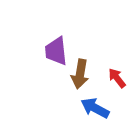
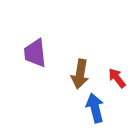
purple trapezoid: moved 21 px left, 2 px down
blue arrow: rotated 48 degrees clockwise
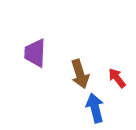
purple trapezoid: rotated 8 degrees clockwise
brown arrow: rotated 28 degrees counterclockwise
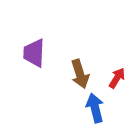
purple trapezoid: moved 1 px left
red arrow: rotated 70 degrees clockwise
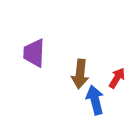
brown arrow: rotated 24 degrees clockwise
blue arrow: moved 8 px up
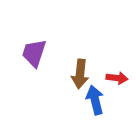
purple trapezoid: rotated 16 degrees clockwise
red arrow: rotated 65 degrees clockwise
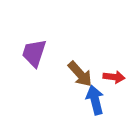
brown arrow: rotated 48 degrees counterclockwise
red arrow: moved 3 px left, 1 px up
